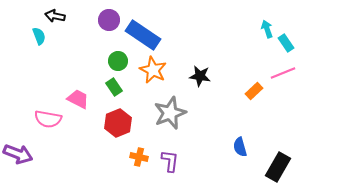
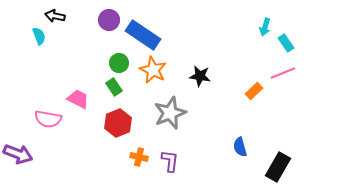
cyan arrow: moved 2 px left, 2 px up; rotated 144 degrees counterclockwise
green circle: moved 1 px right, 2 px down
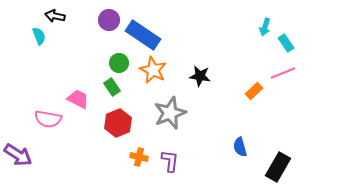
green rectangle: moved 2 px left
purple arrow: moved 1 px down; rotated 12 degrees clockwise
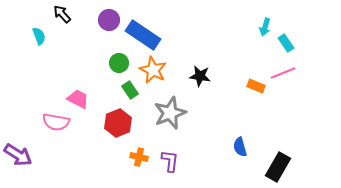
black arrow: moved 7 px right, 2 px up; rotated 36 degrees clockwise
green rectangle: moved 18 px right, 3 px down
orange rectangle: moved 2 px right, 5 px up; rotated 66 degrees clockwise
pink semicircle: moved 8 px right, 3 px down
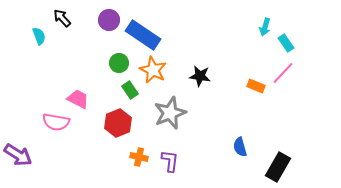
black arrow: moved 4 px down
pink line: rotated 25 degrees counterclockwise
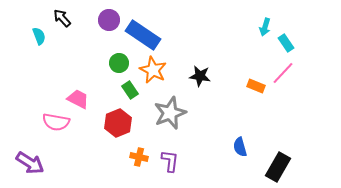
purple arrow: moved 12 px right, 8 px down
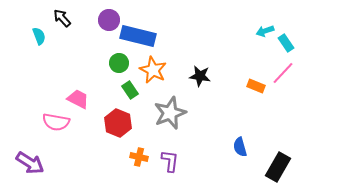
cyan arrow: moved 4 px down; rotated 54 degrees clockwise
blue rectangle: moved 5 px left, 1 px down; rotated 20 degrees counterclockwise
red hexagon: rotated 16 degrees counterclockwise
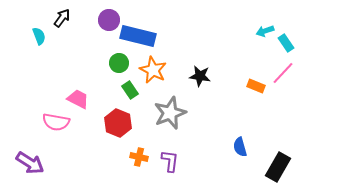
black arrow: rotated 78 degrees clockwise
